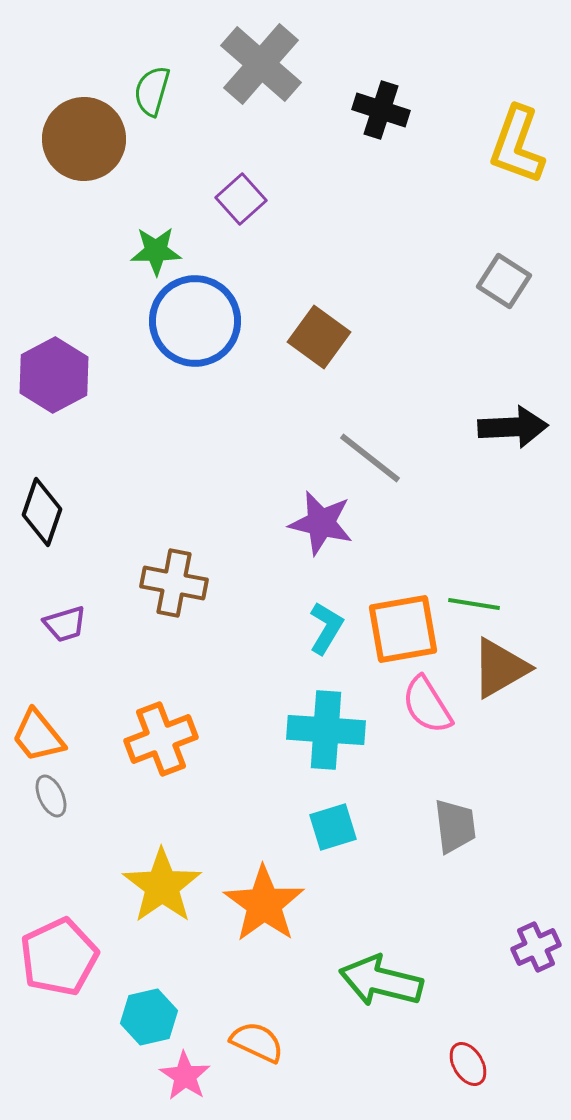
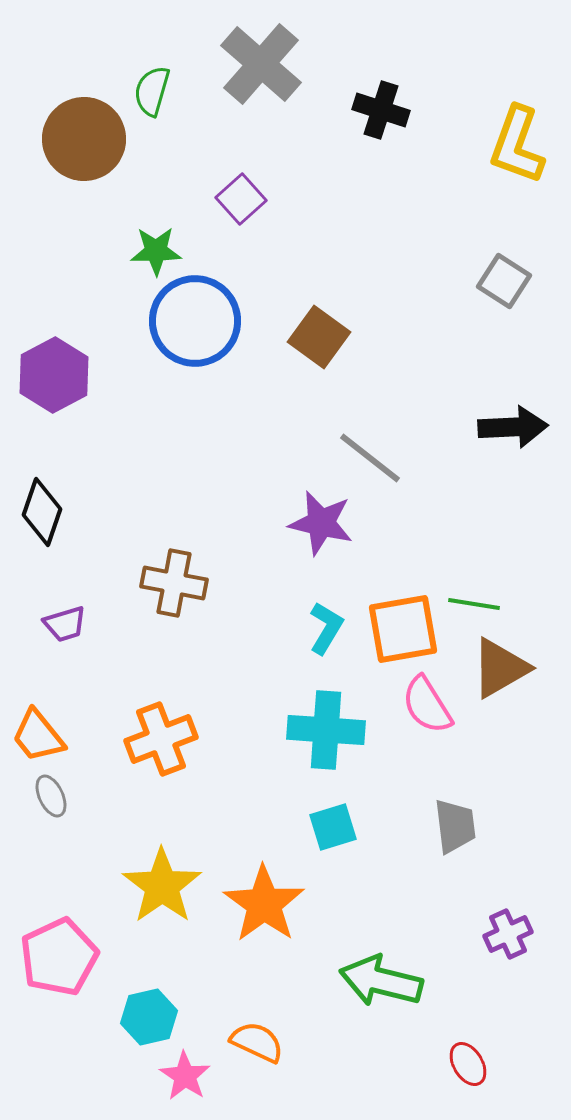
purple cross: moved 28 px left, 13 px up
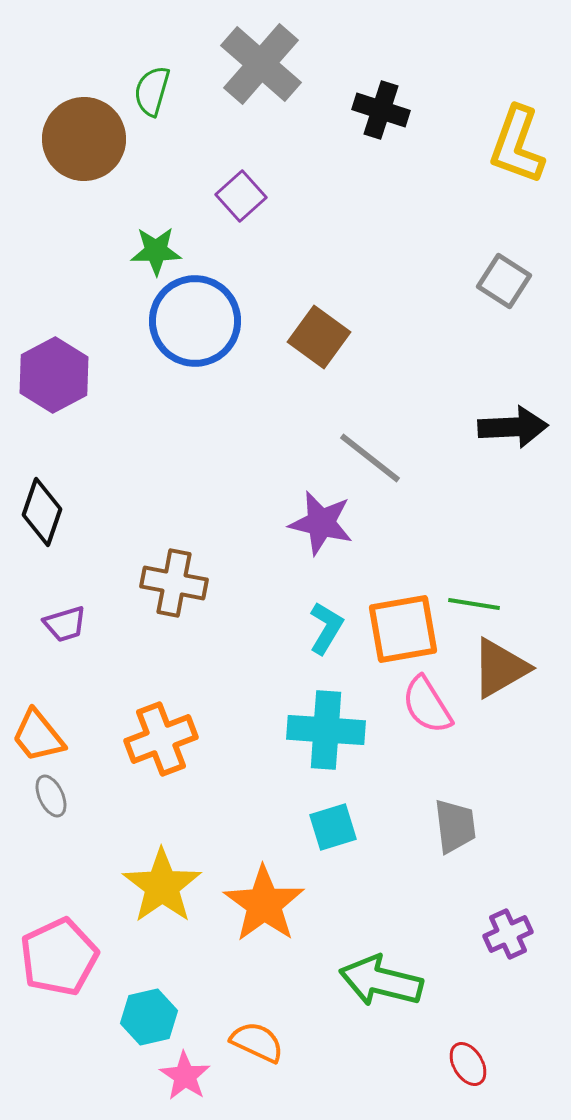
purple square: moved 3 px up
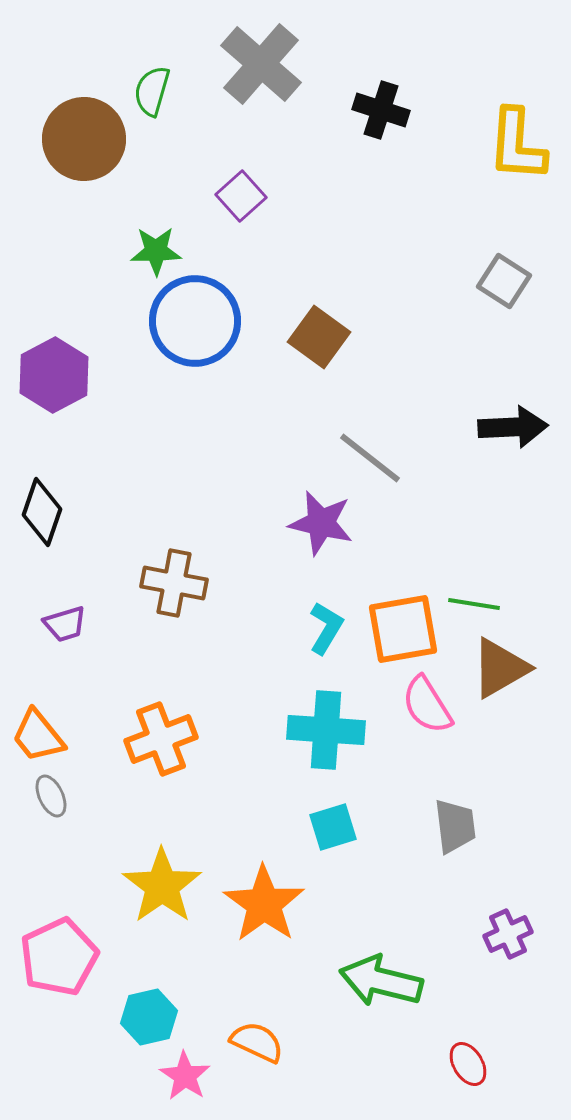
yellow L-shape: rotated 16 degrees counterclockwise
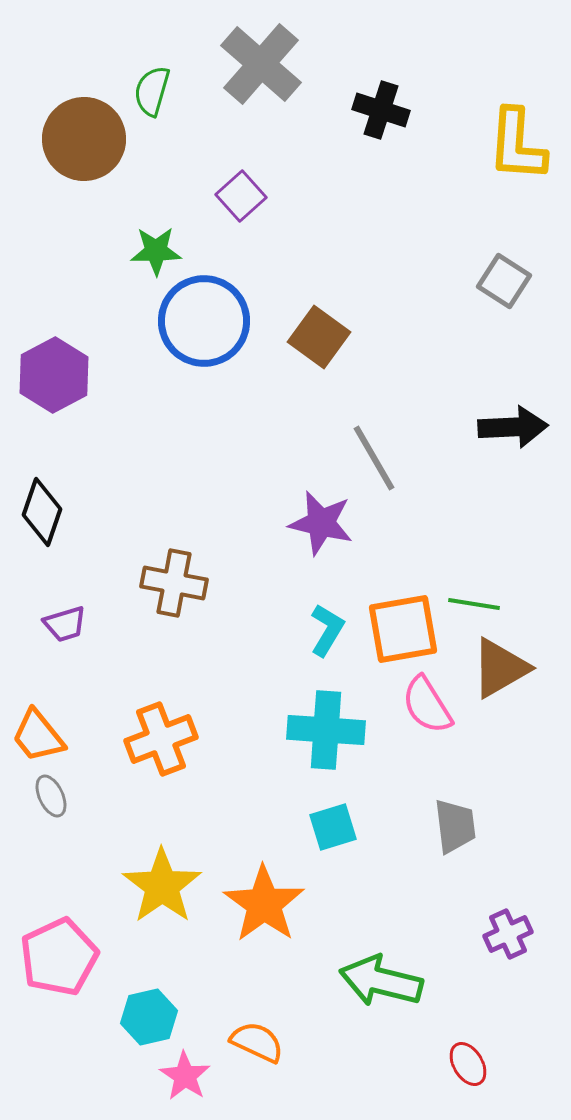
blue circle: moved 9 px right
gray line: moved 4 px right; rotated 22 degrees clockwise
cyan L-shape: moved 1 px right, 2 px down
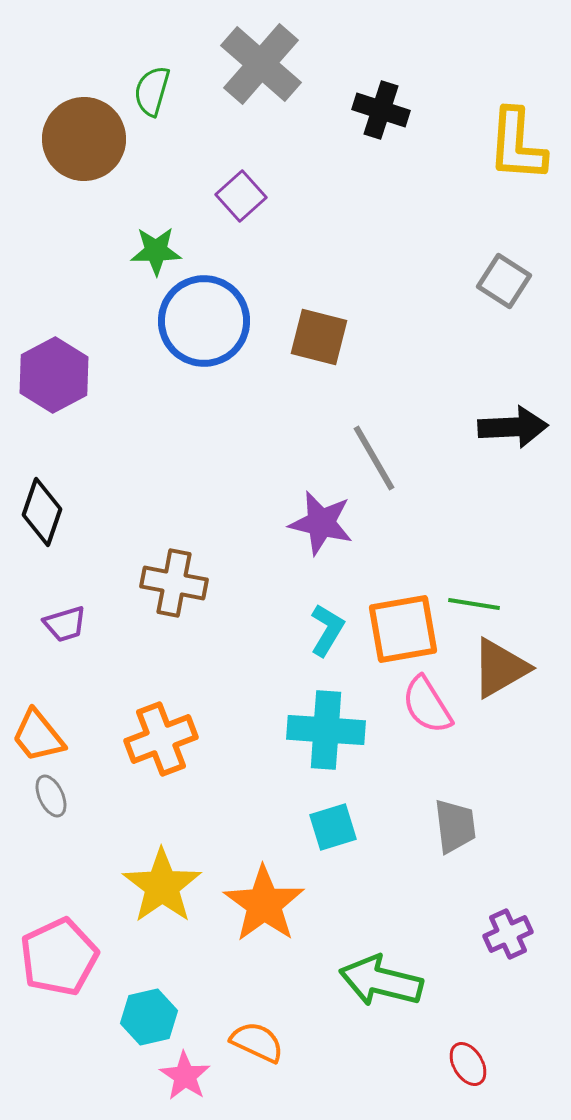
brown square: rotated 22 degrees counterclockwise
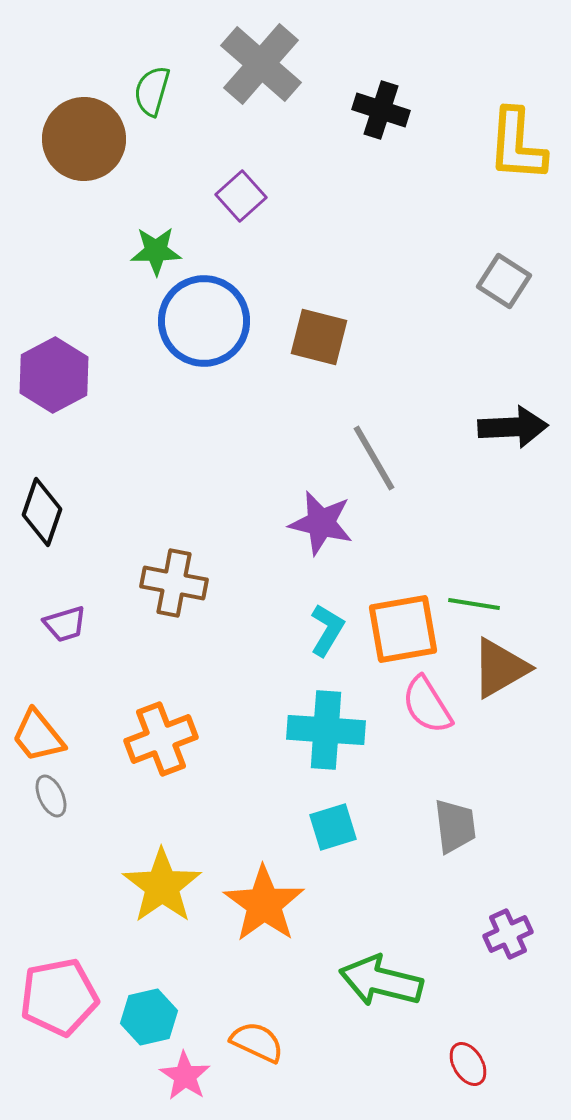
pink pentagon: moved 40 px down; rotated 14 degrees clockwise
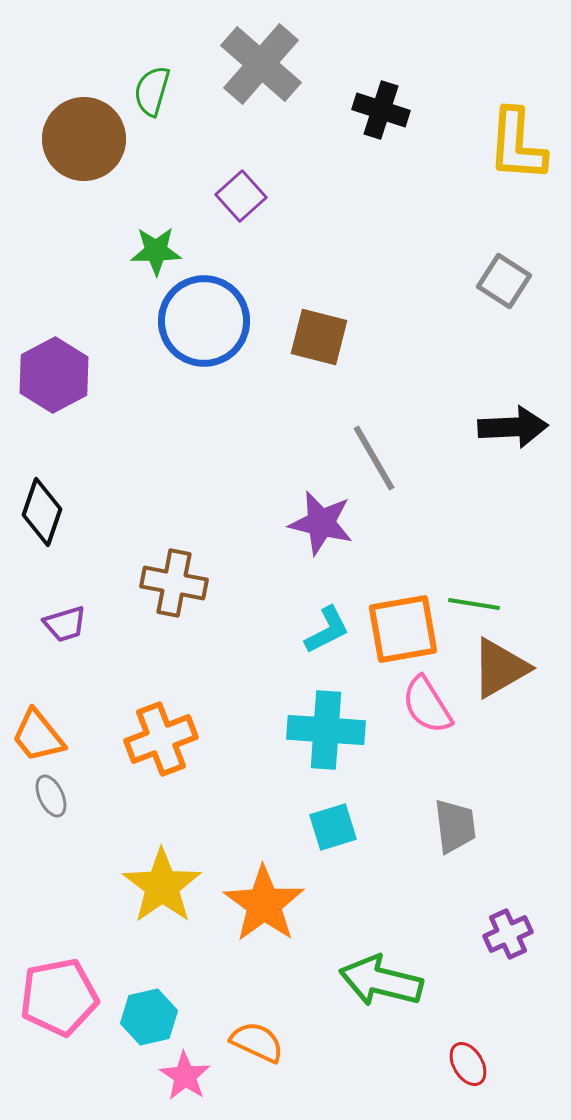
cyan L-shape: rotated 32 degrees clockwise
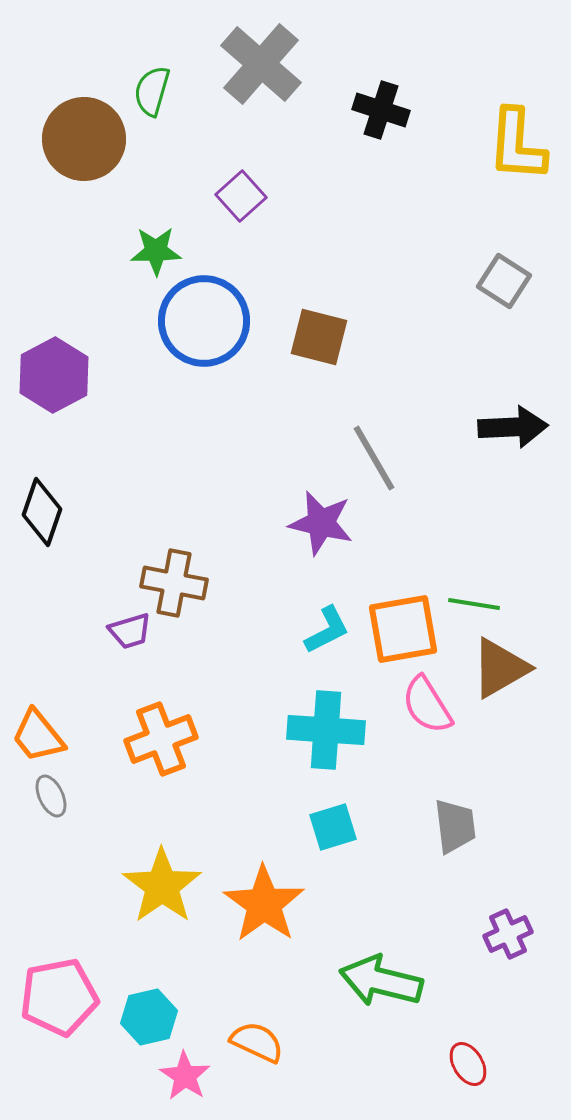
purple trapezoid: moved 65 px right, 7 px down
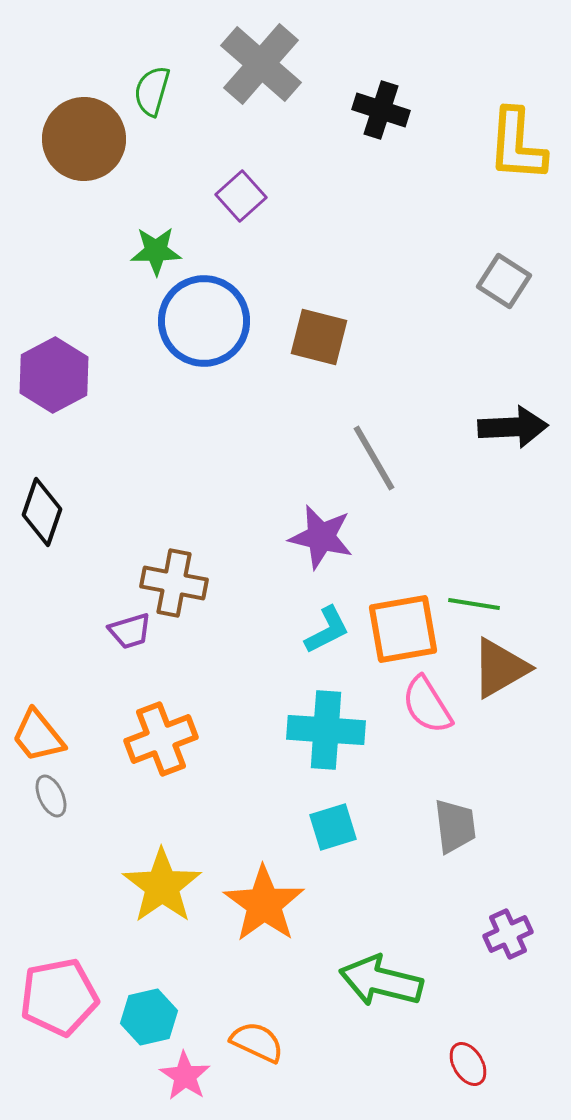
purple star: moved 14 px down
